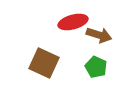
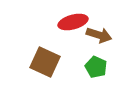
brown square: moved 1 px right, 1 px up
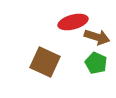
brown arrow: moved 2 px left, 2 px down
green pentagon: moved 4 px up
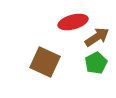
brown arrow: rotated 50 degrees counterclockwise
green pentagon: rotated 20 degrees clockwise
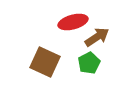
green pentagon: moved 7 px left
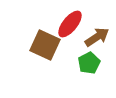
red ellipse: moved 3 px left, 2 px down; rotated 36 degrees counterclockwise
brown square: moved 17 px up
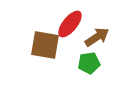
brown square: rotated 16 degrees counterclockwise
green pentagon: rotated 20 degrees clockwise
